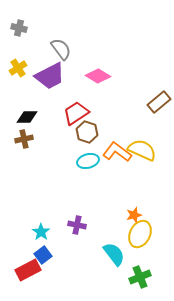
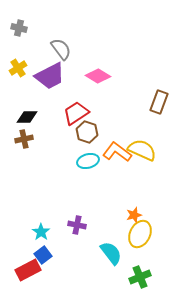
brown rectangle: rotated 30 degrees counterclockwise
cyan semicircle: moved 3 px left, 1 px up
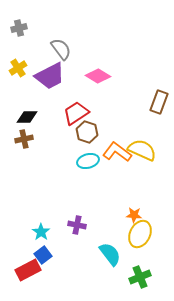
gray cross: rotated 28 degrees counterclockwise
orange star: rotated 21 degrees clockwise
cyan semicircle: moved 1 px left, 1 px down
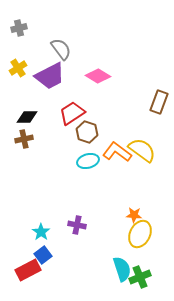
red trapezoid: moved 4 px left
yellow semicircle: rotated 12 degrees clockwise
cyan semicircle: moved 12 px right, 15 px down; rotated 20 degrees clockwise
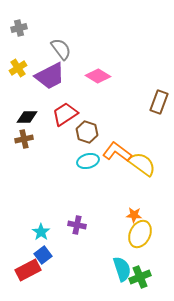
red trapezoid: moved 7 px left, 1 px down
yellow semicircle: moved 14 px down
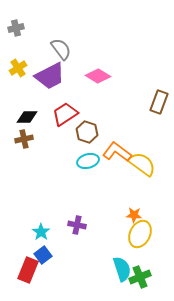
gray cross: moved 3 px left
red rectangle: rotated 40 degrees counterclockwise
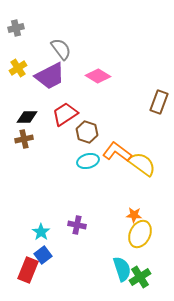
green cross: rotated 10 degrees counterclockwise
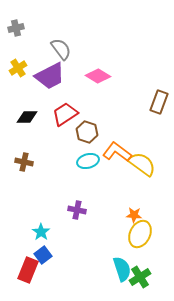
brown cross: moved 23 px down; rotated 24 degrees clockwise
purple cross: moved 15 px up
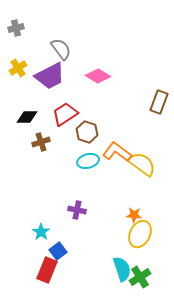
brown cross: moved 17 px right, 20 px up; rotated 30 degrees counterclockwise
blue square: moved 15 px right, 4 px up
red rectangle: moved 19 px right
